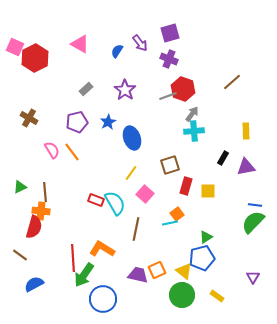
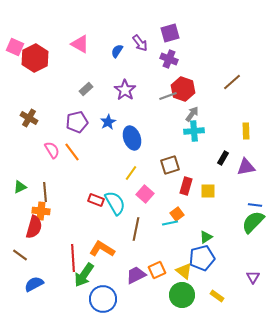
purple trapezoid at (138, 275): moved 2 px left; rotated 40 degrees counterclockwise
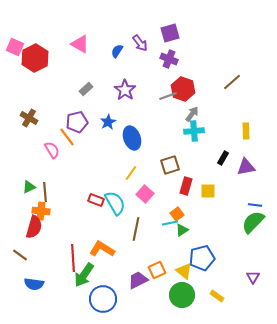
orange line at (72, 152): moved 5 px left, 15 px up
green triangle at (20, 187): moved 9 px right
green triangle at (206, 237): moved 24 px left, 7 px up
purple trapezoid at (136, 275): moved 2 px right, 5 px down
blue semicircle at (34, 284): rotated 144 degrees counterclockwise
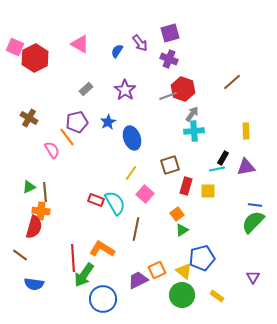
cyan line at (170, 223): moved 47 px right, 54 px up
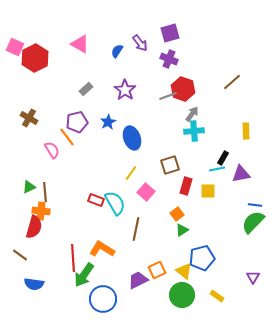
purple triangle at (246, 167): moved 5 px left, 7 px down
pink square at (145, 194): moved 1 px right, 2 px up
